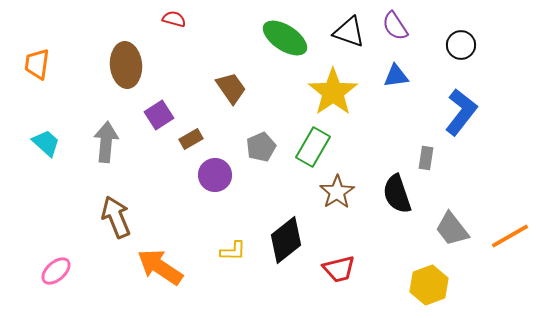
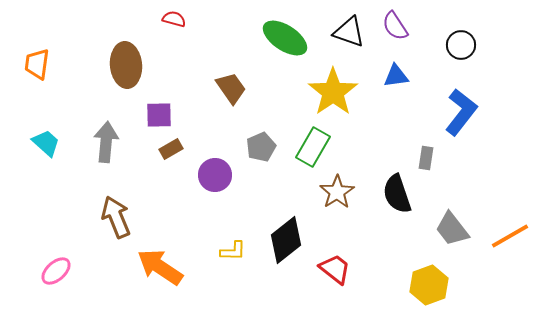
purple square: rotated 32 degrees clockwise
brown rectangle: moved 20 px left, 10 px down
red trapezoid: moved 4 px left; rotated 128 degrees counterclockwise
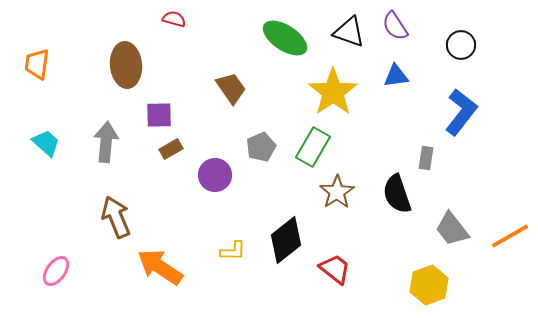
pink ellipse: rotated 12 degrees counterclockwise
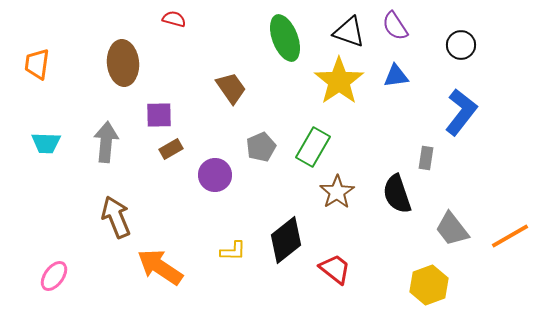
green ellipse: rotated 36 degrees clockwise
brown ellipse: moved 3 px left, 2 px up
yellow star: moved 6 px right, 11 px up
cyan trapezoid: rotated 140 degrees clockwise
pink ellipse: moved 2 px left, 5 px down
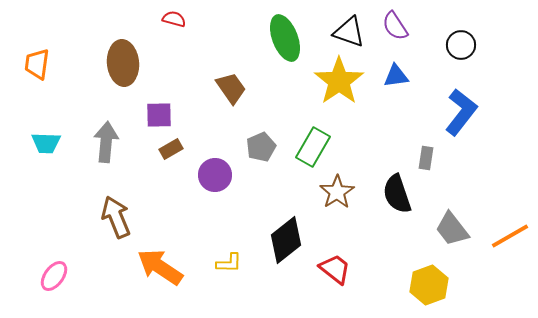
yellow L-shape: moved 4 px left, 12 px down
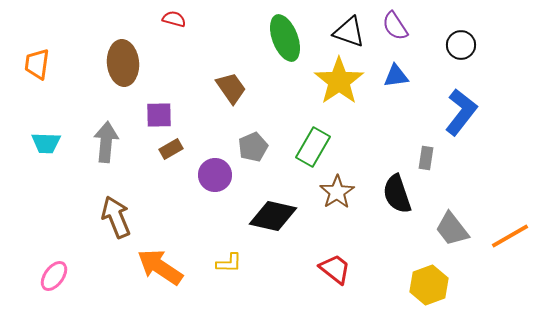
gray pentagon: moved 8 px left
black diamond: moved 13 px left, 24 px up; rotated 51 degrees clockwise
